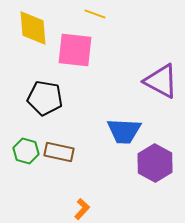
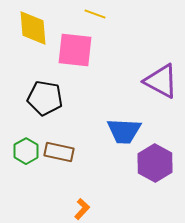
green hexagon: rotated 15 degrees clockwise
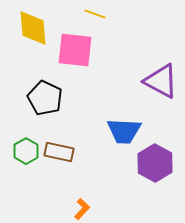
black pentagon: rotated 16 degrees clockwise
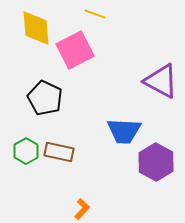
yellow diamond: moved 3 px right
pink square: rotated 33 degrees counterclockwise
purple hexagon: moved 1 px right, 1 px up
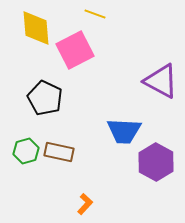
green hexagon: rotated 15 degrees clockwise
orange L-shape: moved 3 px right, 5 px up
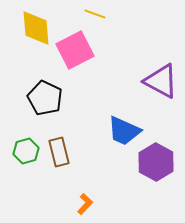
blue trapezoid: rotated 21 degrees clockwise
brown rectangle: rotated 64 degrees clockwise
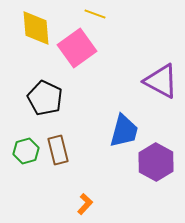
pink square: moved 2 px right, 2 px up; rotated 9 degrees counterclockwise
blue trapezoid: rotated 99 degrees counterclockwise
brown rectangle: moved 1 px left, 2 px up
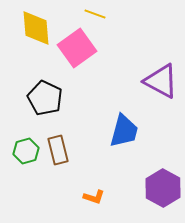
purple hexagon: moved 7 px right, 26 px down
orange L-shape: moved 9 px right, 7 px up; rotated 65 degrees clockwise
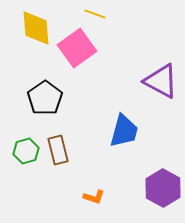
black pentagon: rotated 12 degrees clockwise
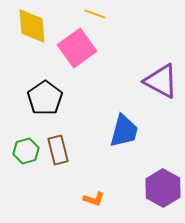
yellow diamond: moved 4 px left, 2 px up
orange L-shape: moved 2 px down
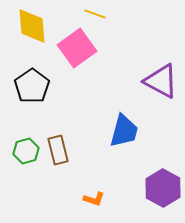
black pentagon: moved 13 px left, 12 px up
